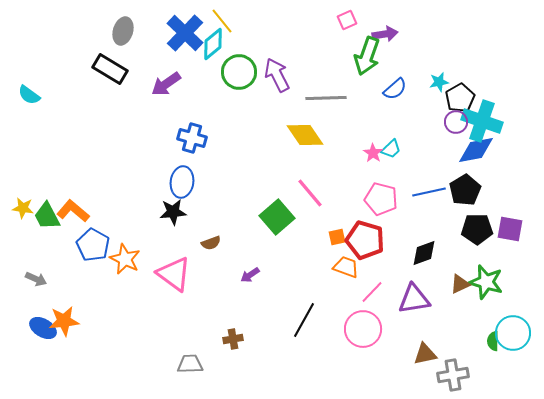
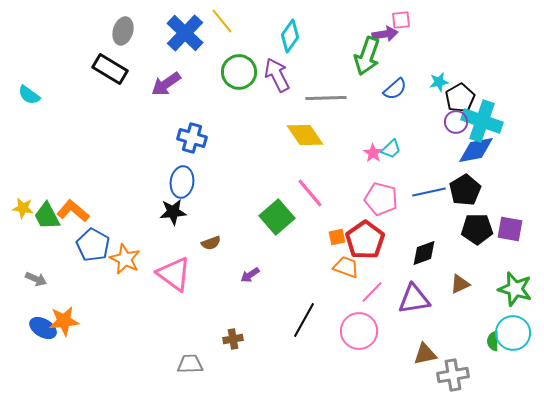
pink square at (347, 20): moved 54 px right; rotated 18 degrees clockwise
cyan diamond at (213, 44): moved 77 px right, 8 px up; rotated 16 degrees counterclockwise
red pentagon at (365, 240): rotated 21 degrees clockwise
green star at (486, 282): moved 29 px right, 7 px down
pink circle at (363, 329): moved 4 px left, 2 px down
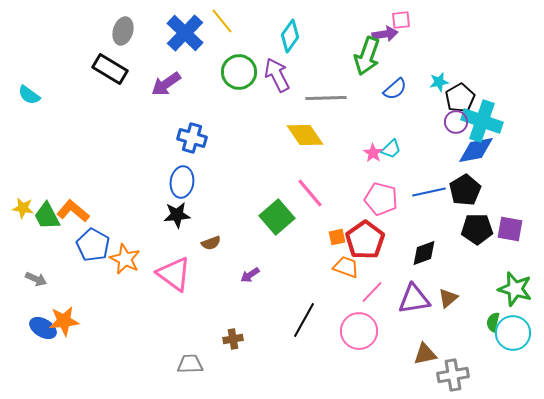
black star at (173, 212): moved 4 px right, 3 px down
brown triangle at (460, 284): moved 12 px left, 14 px down; rotated 15 degrees counterclockwise
green semicircle at (493, 341): moved 19 px up; rotated 12 degrees clockwise
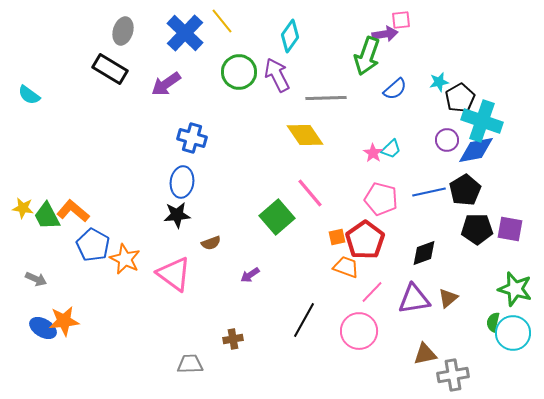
purple circle at (456, 122): moved 9 px left, 18 px down
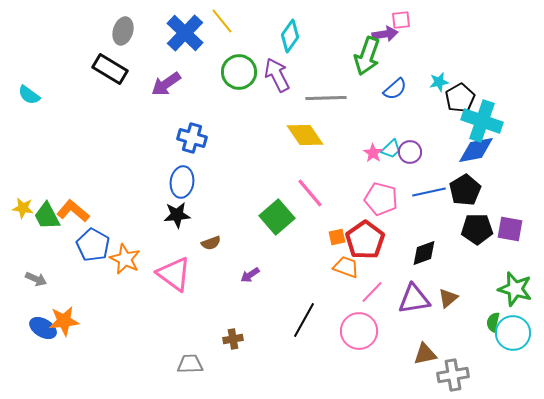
purple circle at (447, 140): moved 37 px left, 12 px down
